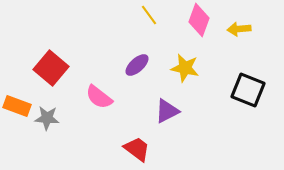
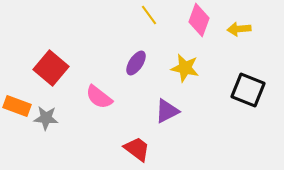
purple ellipse: moved 1 px left, 2 px up; rotated 15 degrees counterclockwise
gray star: moved 1 px left
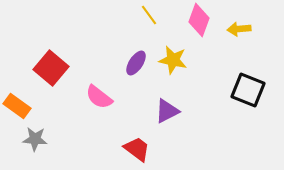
yellow star: moved 12 px left, 8 px up
orange rectangle: rotated 16 degrees clockwise
gray star: moved 11 px left, 21 px down
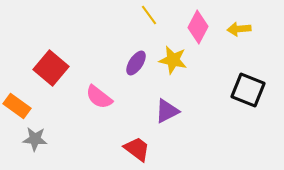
pink diamond: moved 1 px left, 7 px down; rotated 8 degrees clockwise
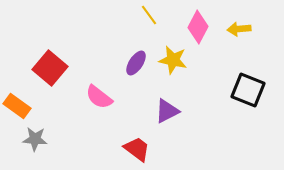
red square: moved 1 px left
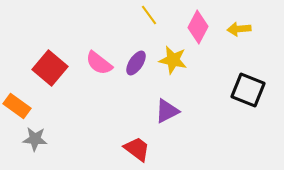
pink semicircle: moved 34 px up
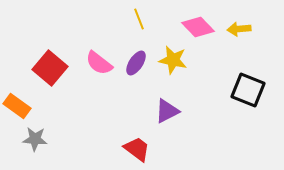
yellow line: moved 10 px left, 4 px down; rotated 15 degrees clockwise
pink diamond: rotated 72 degrees counterclockwise
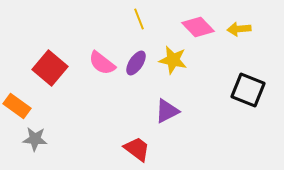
pink semicircle: moved 3 px right
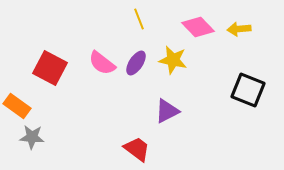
red square: rotated 12 degrees counterclockwise
gray star: moved 3 px left, 2 px up
